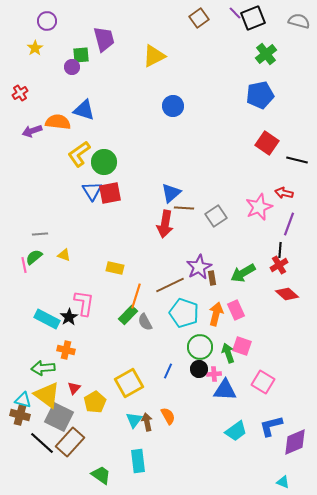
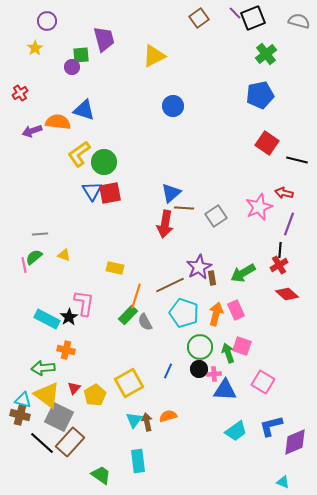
yellow pentagon at (95, 402): moved 7 px up
orange semicircle at (168, 416): rotated 78 degrees counterclockwise
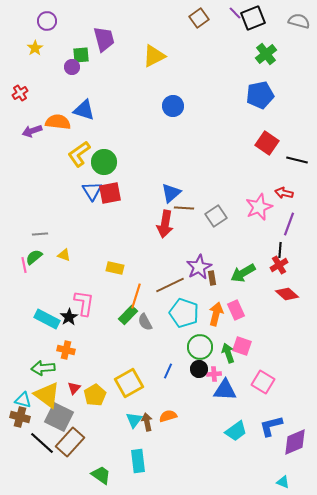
brown cross at (20, 415): moved 2 px down
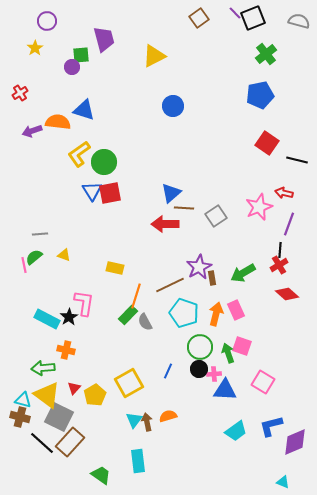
red arrow at (165, 224): rotated 80 degrees clockwise
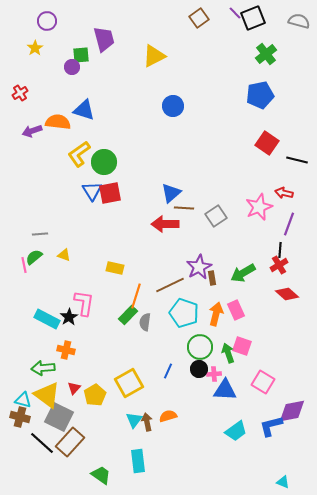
gray semicircle at (145, 322): rotated 36 degrees clockwise
purple diamond at (295, 442): moved 3 px left, 31 px up; rotated 12 degrees clockwise
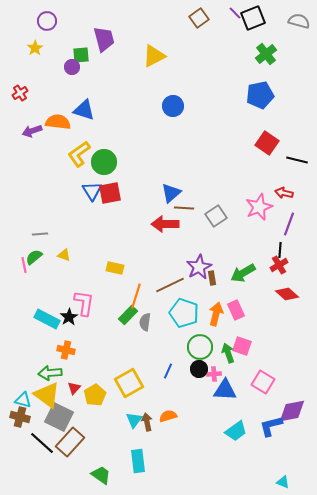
green arrow at (43, 368): moved 7 px right, 5 px down
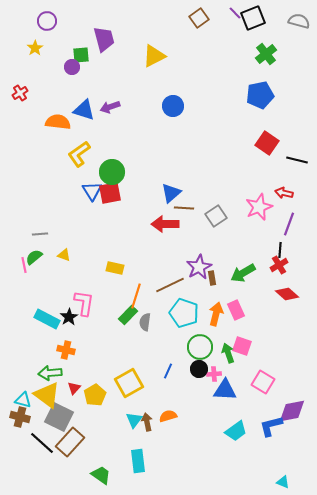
purple arrow at (32, 131): moved 78 px right, 24 px up
green circle at (104, 162): moved 8 px right, 10 px down
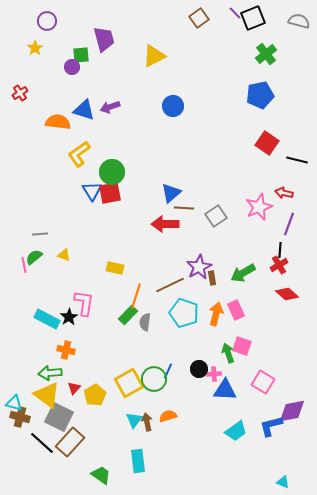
green circle at (200, 347): moved 46 px left, 32 px down
cyan triangle at (23, 400): moved 9 px left, 3 px down
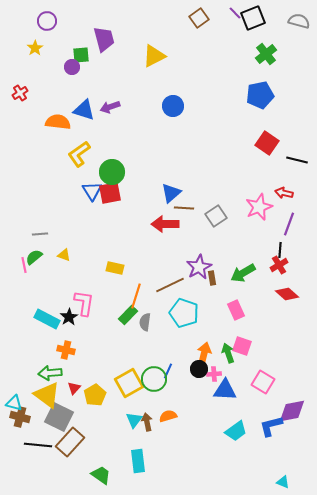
orange arrow at (216, 314): moved 12 px left, 40 px down
black line at (42, 443): moved 4 px left, 2 px down; rotated 36 degrees counterclockwise
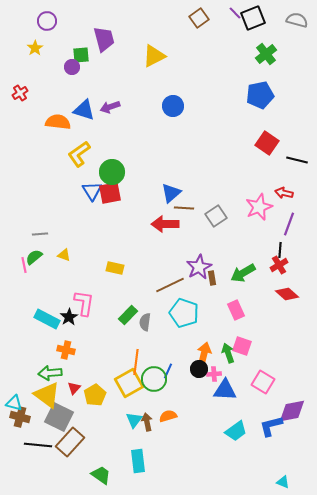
gray semicircle at (299, 21): moved 2 px left, 1 px up
orange line at (136, 296): moved 66 px down; rotated 10 degrees counterclockwise
